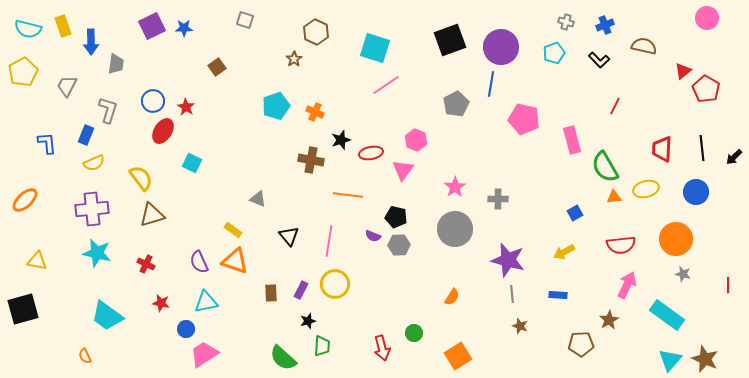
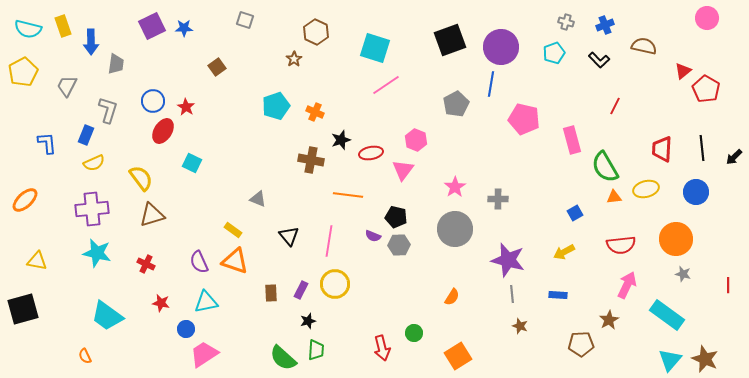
green trapezoid at (322, 346): moved 6 px left, 4 px down
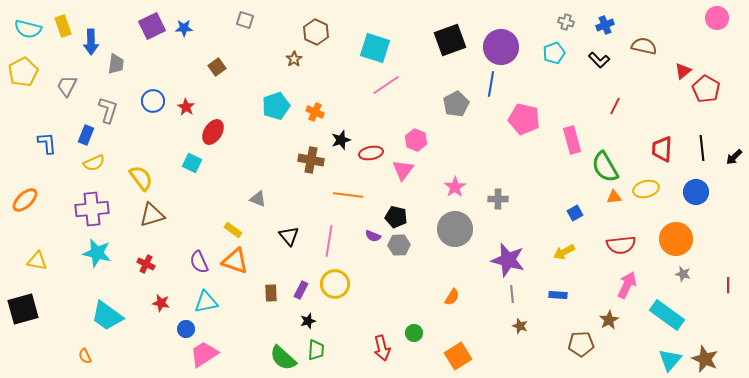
pink circle at (707, 18): moved 10 px right
red ellipse at (163, 131): moved 50 px right, 1 px down
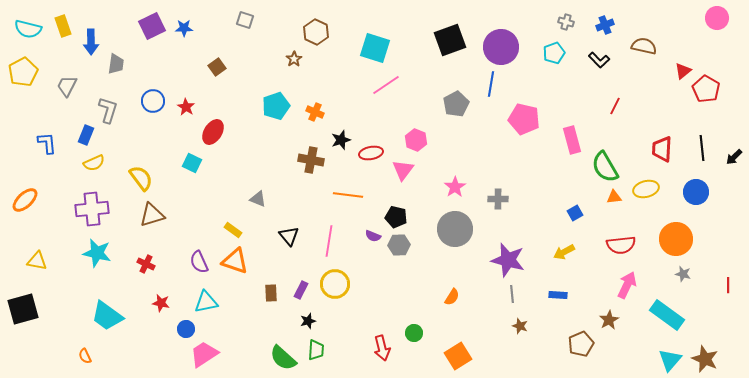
brown pentagon at (581, 344): rotated 20 degrees counterclockwise
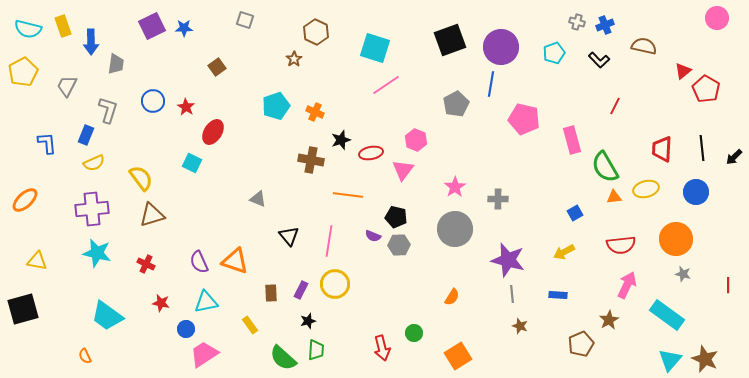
gray cross at (566, 22): moved 11 px right
yellow rectangle at (233, 230): moved 17 px right, 95 px down; rotated 18 degrees clockwise
